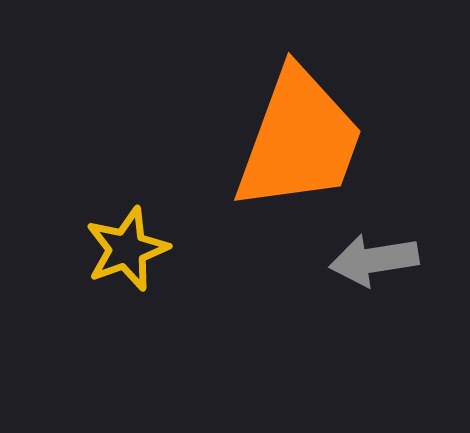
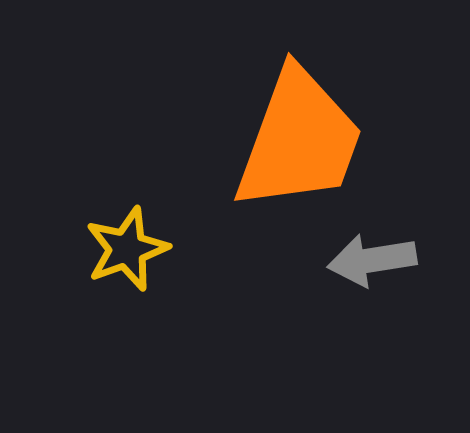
gray arrow: moved 2 px left
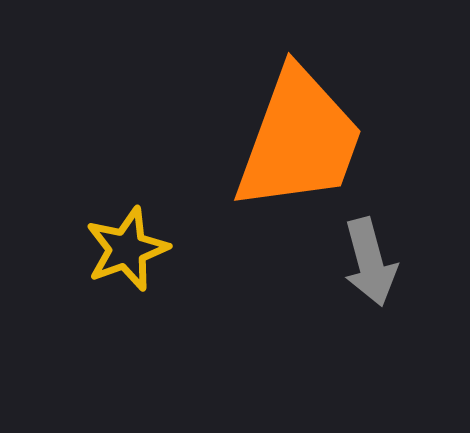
gray arrow: moved 2 px left, 2 px down; rotated 96 degrees counterclockwise
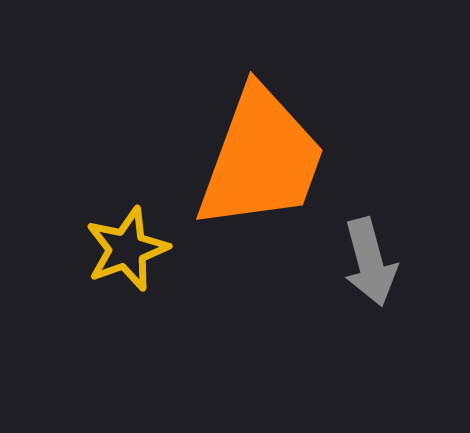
orange trapezoid: moved 38 px left, 19 px down
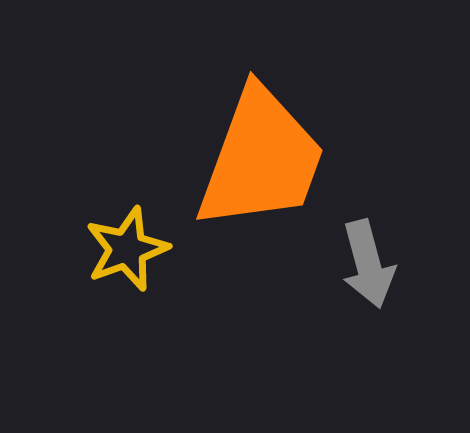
gray arrow: moved 2 px left, 2 px down
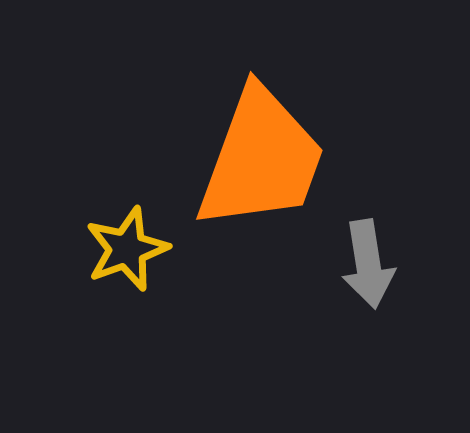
gray arrow: rotated 6 degrees clockwise
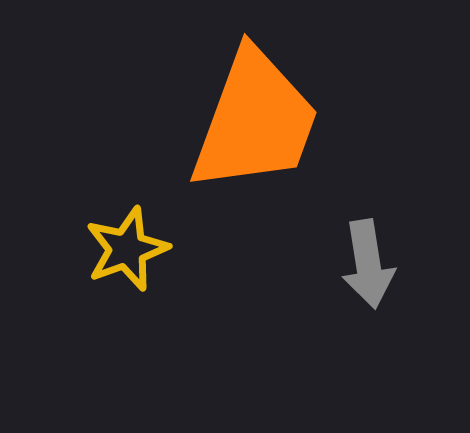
orange trapezoid: moved 6 px left, 38 px up
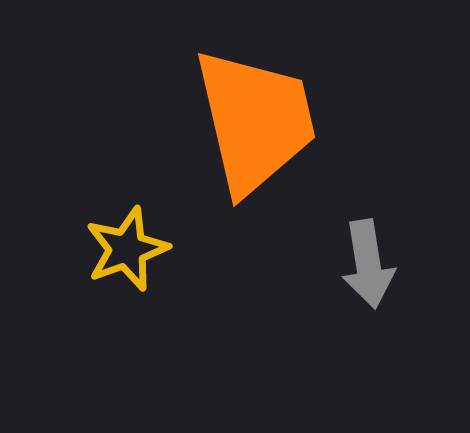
orange trapezoid: rotated 33 degrees counterclockwise
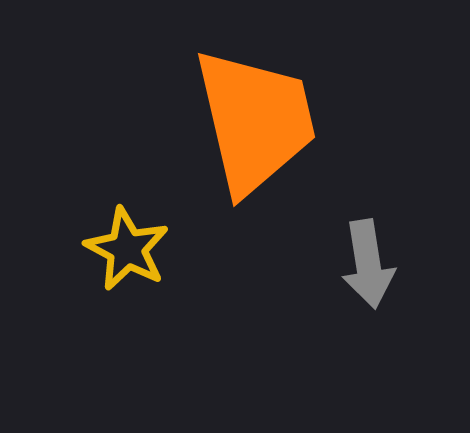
yellow star: rotated 24 degrees counterclockwise
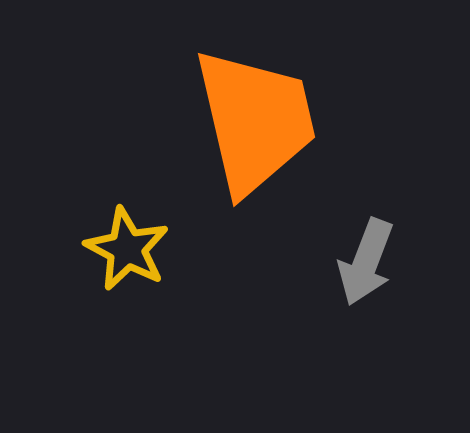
gray arrow: moved 2 px left, 2 px up; rotated 30 degrees clockwise
